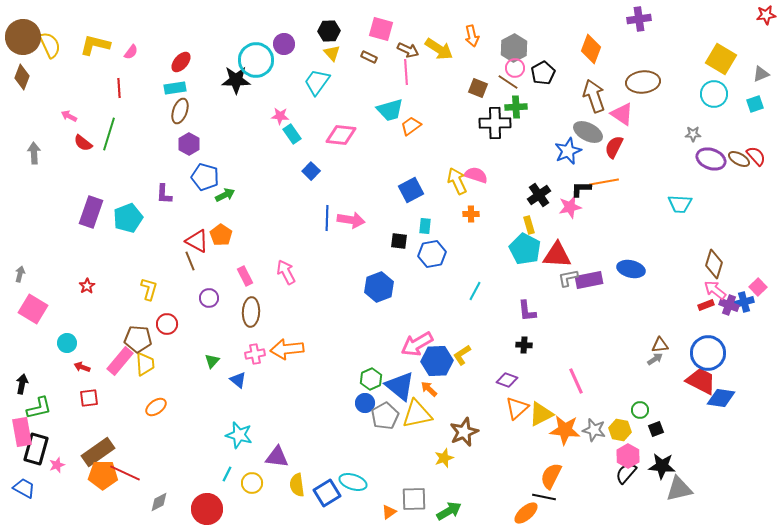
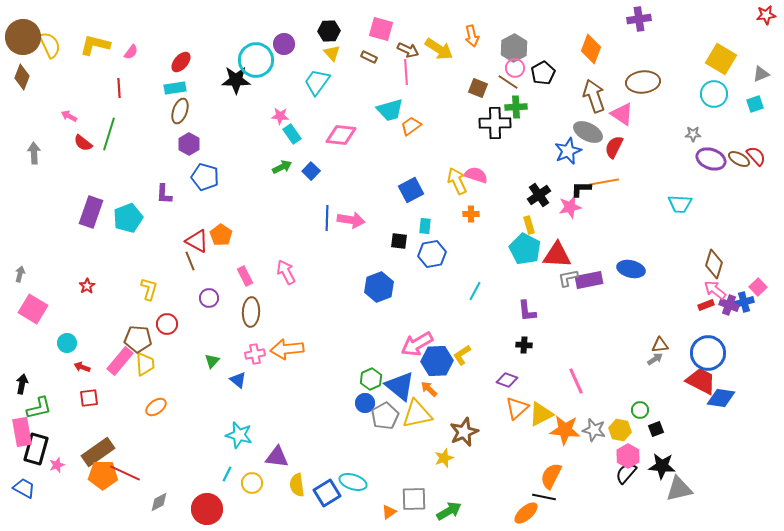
green arrow at (225, 195): moved 57 px right, 28 px up
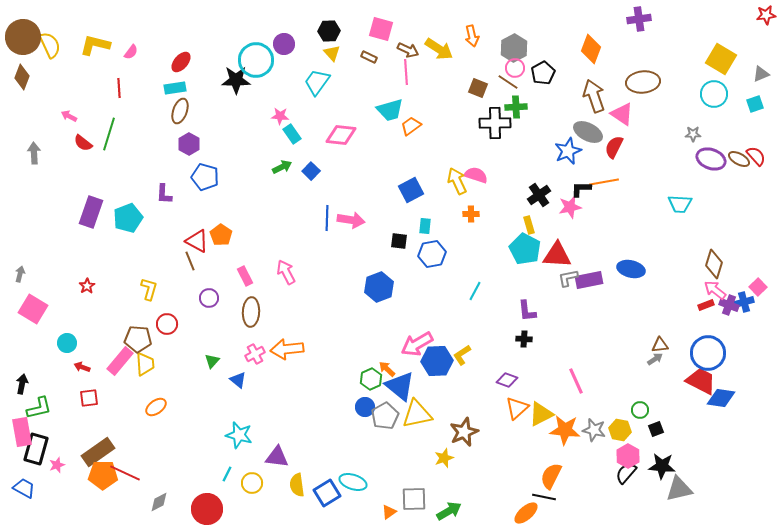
black cross at (524, 345): moved 6 px up
pink cross at (255, 354): rotated 18 degrees counterclockwise
orange arrow at (429, 389): moved 42 px left, 20 px up
blue circle at (365, 403): moved 4 px down
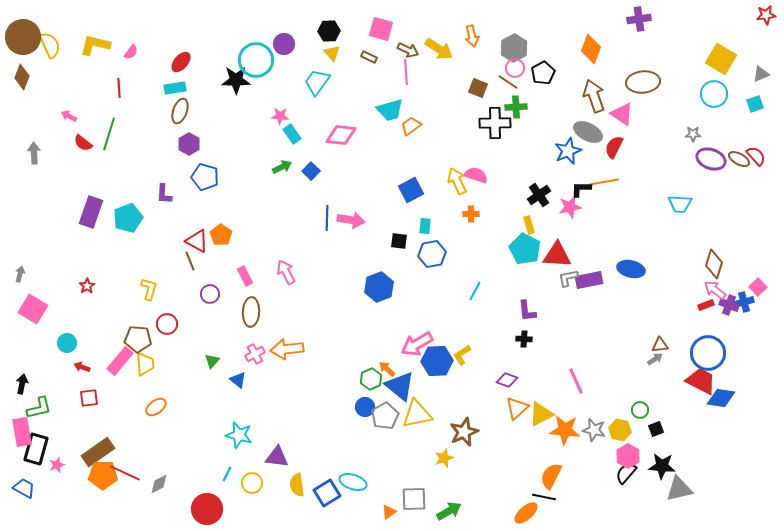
purple circle at (209, 298): moved 1 px right, 4 px up
gray diamond at (159, 502): moved 18 px up
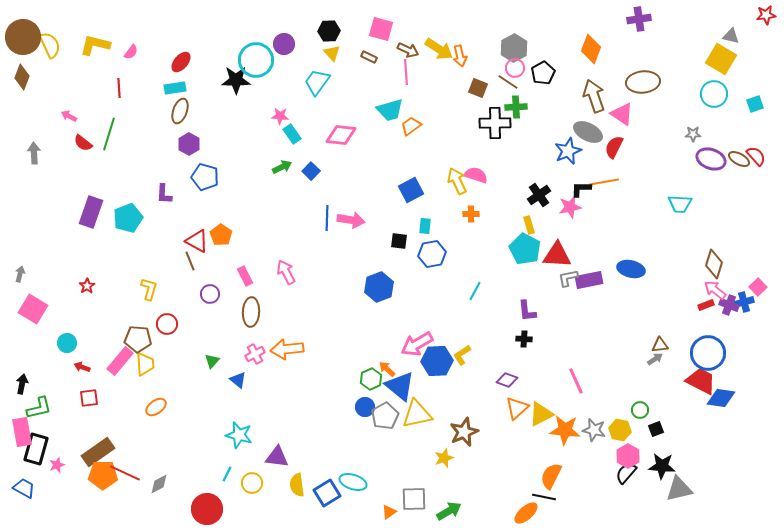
orange arrow at (472, 36): moved 12 px left, 20 px down
gray triangle at (761, 74): moved 30 px left, 38 px up; rotated 36 degrees clockwise
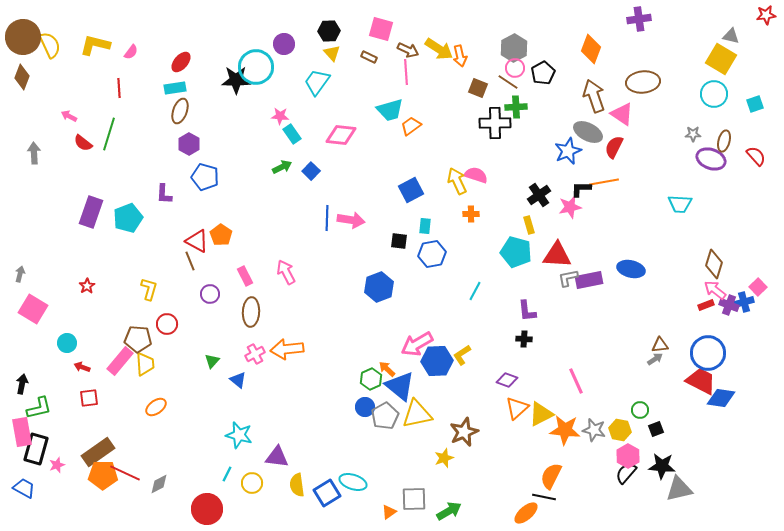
cyan circle at (256, 60): moved 7 px down
brown ellipse at (739, 159): moved 15 px left, 18 px up; rotated 75 degrees clockwise
cyan pentagon at (525, 249): moved 9 px left, 3 px down; rotated 12 degrees counterclockwise
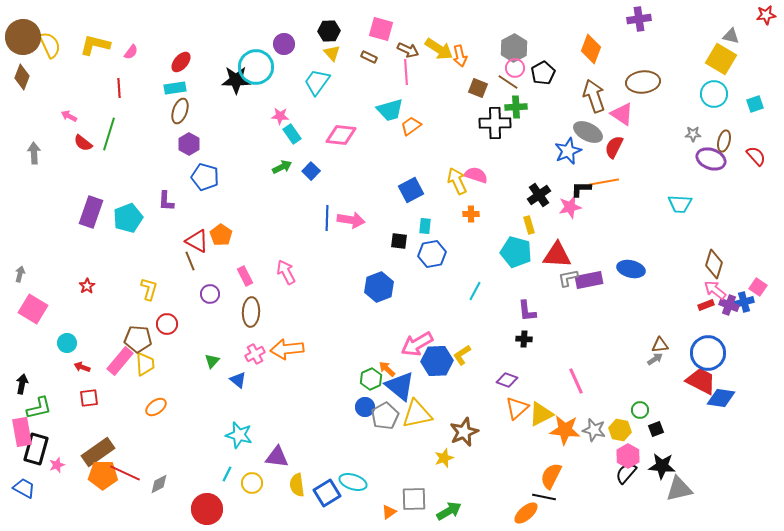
purple L-shape at (164, 194): moved 2 px right, 7 px down
pink square at (758, 287): rotated 12 degrees counterclockwise
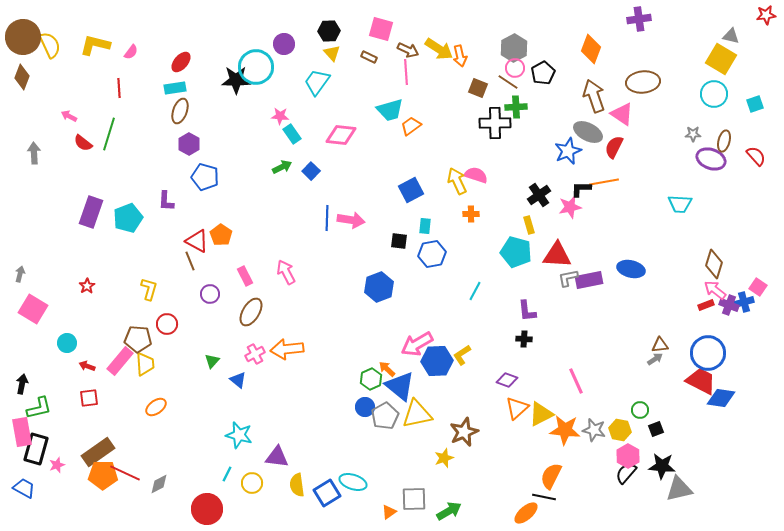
brown ellipse at (251, 312): rotated 28 degrees clockwise
red arrow at (82, 367): moved 5 px right, 1 px up
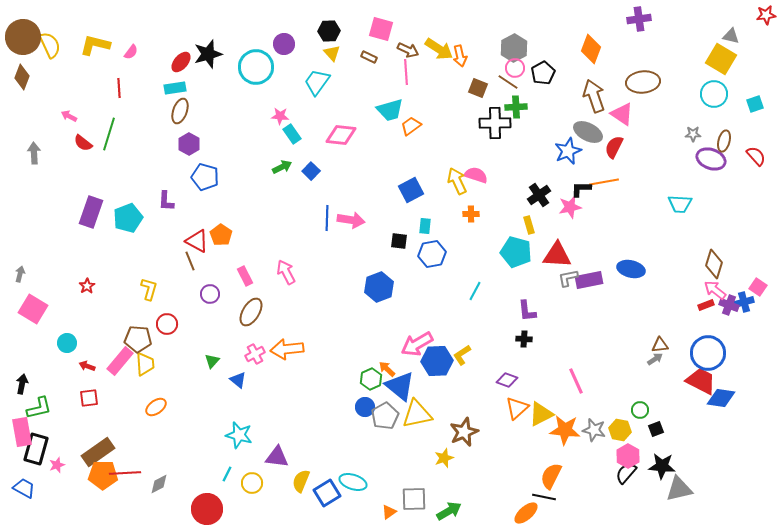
black star at (236, 80): moved 28 px left, 26 px up; rotated 16 degrees counterclockwise
red line at (125, 473): rotated 28 degrees counterclockwise
yellow semicircle at (297, 485): moved 4 px right, 4 px up; rotated 30 degrees clockwise
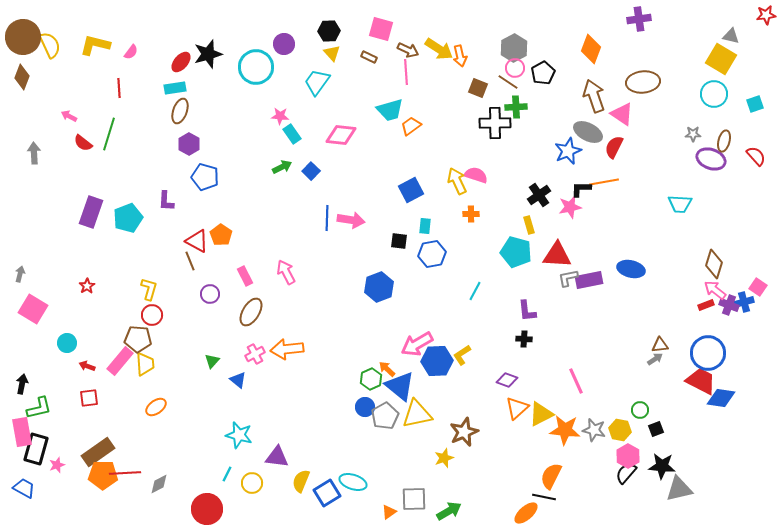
red circle at (167, 324): moved 15 px left, 9 px up
